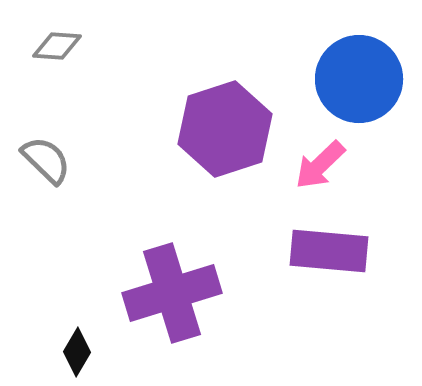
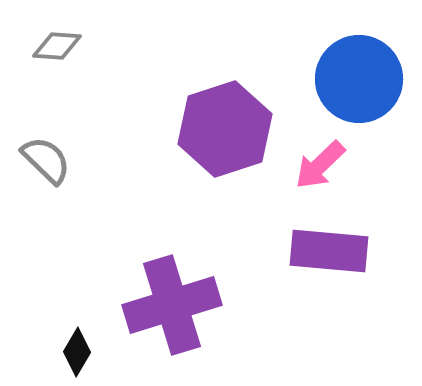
purple cross: moved 12 px down
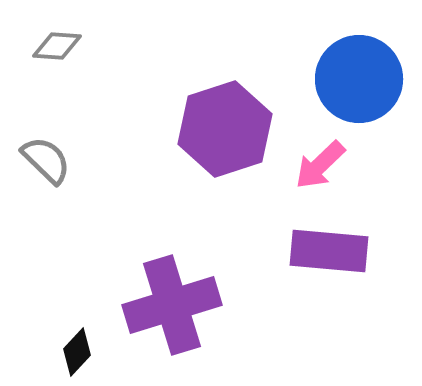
black diamond: rotated 12 degrees clockwise
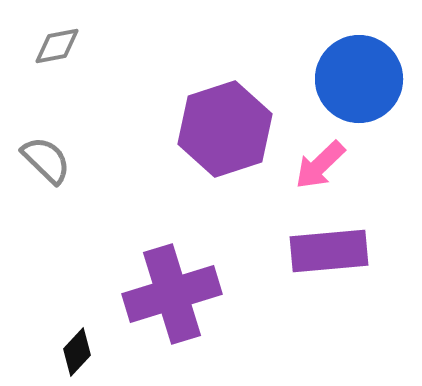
gray diamond: rotated 15 degrees counterclockwise
purple rectangle: rotated 10 degrees counterclockwise
purple cross: moved 11 px up
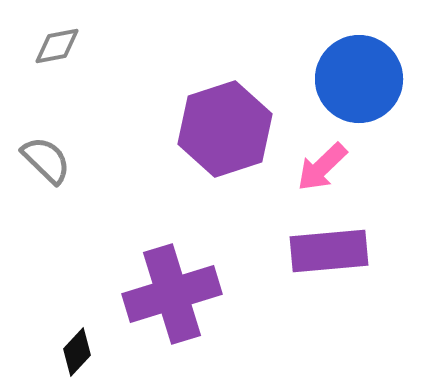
pink arrow: moved 2 px right, 2 px down
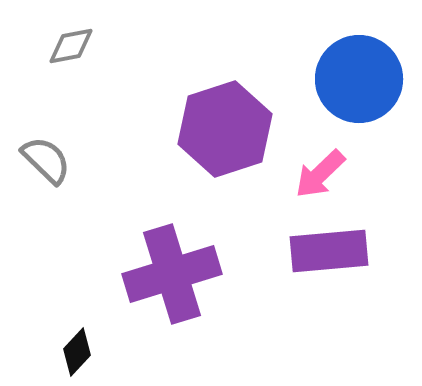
gray diamond: moved 14 px right
pink arrow: moved 2 px left, 7 px down
purple cross: moved 20 px up
